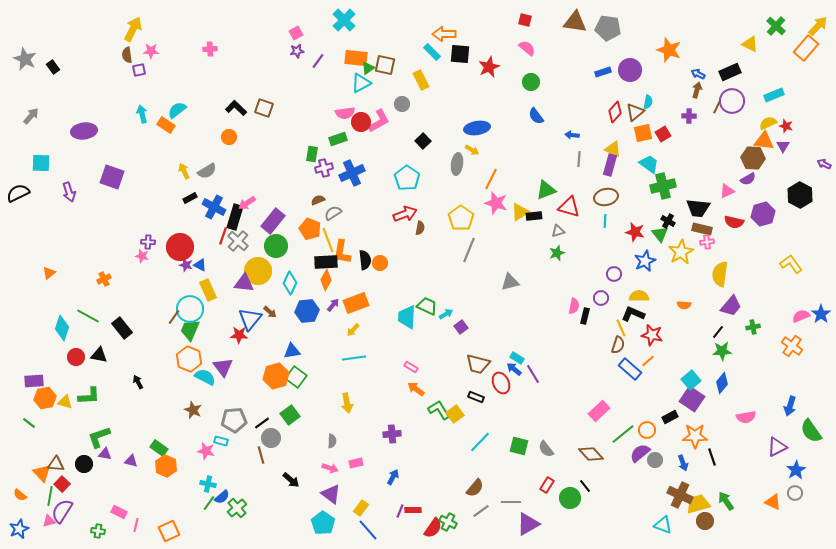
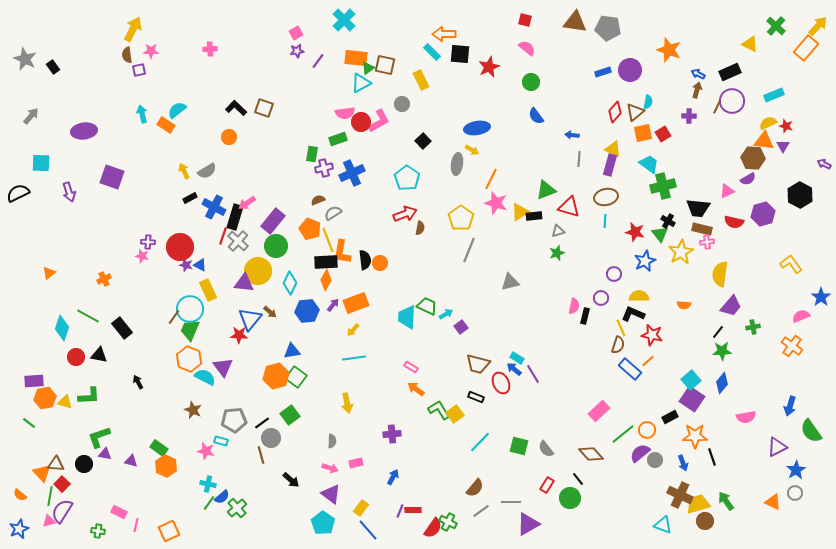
blue star at (821, 314): moved 17 px up
black line at (585, 486): moved 7 px left, 7 px up
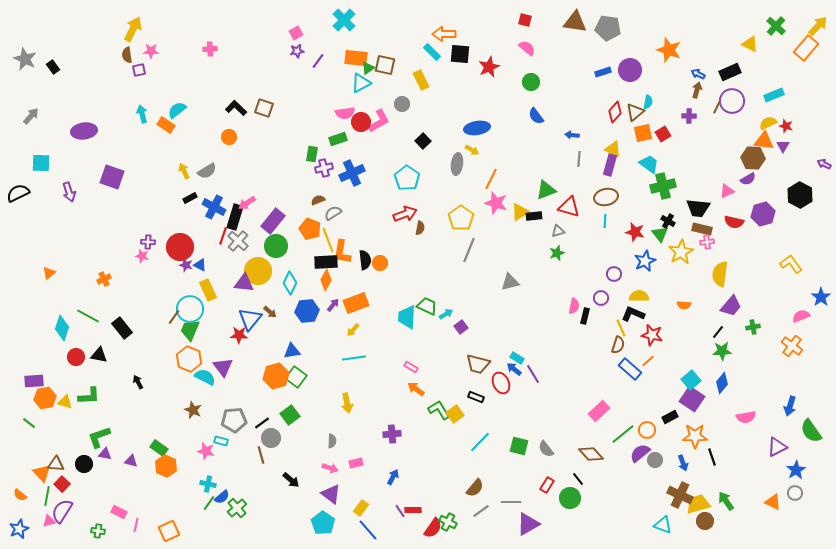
green line at (50, 496): moved 3 px left
purple line at (400, 511): rotated 56 degrees counterclockwise
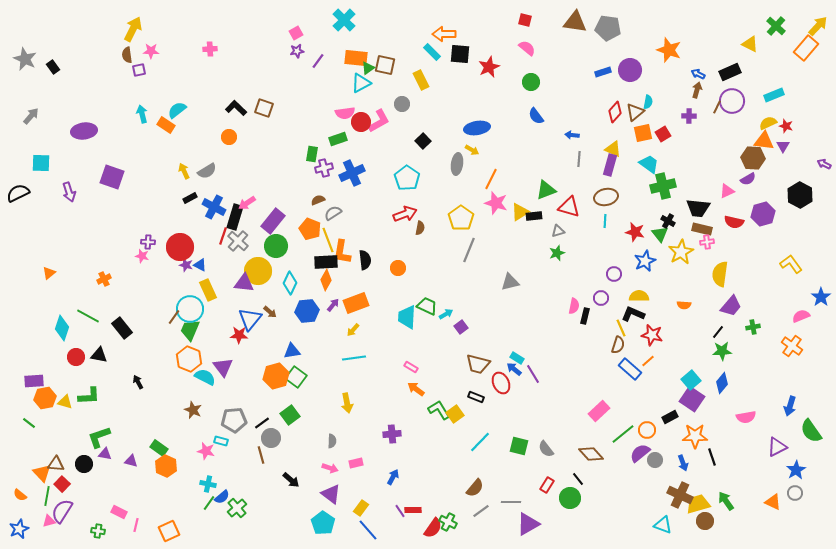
orange circle at (380, 263): moved 18 px right, 5 px down
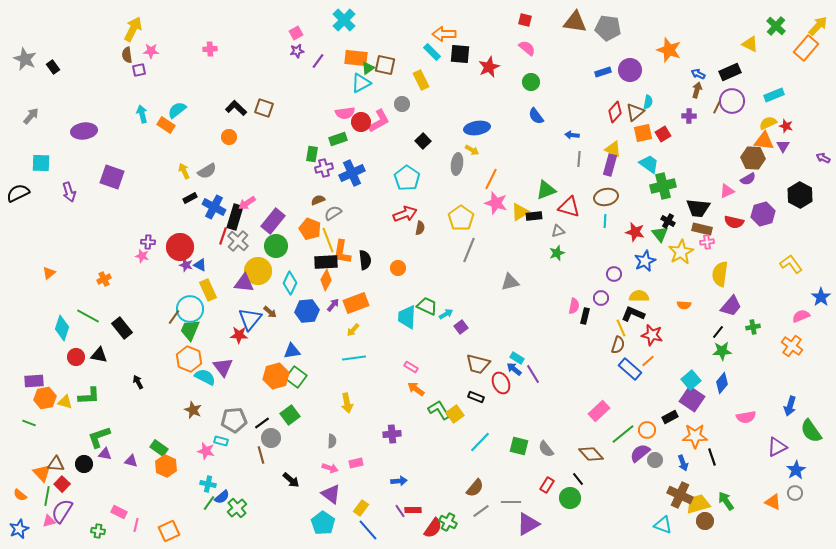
purple arrow at (824, 164): moved 1 px left, 6 px up
green line at (29, 423): rotated 16 degrees counterclockwise
blue arrow at (393, 477): moved 6 px right, 4 px down; rotated 56 degrees clockwise
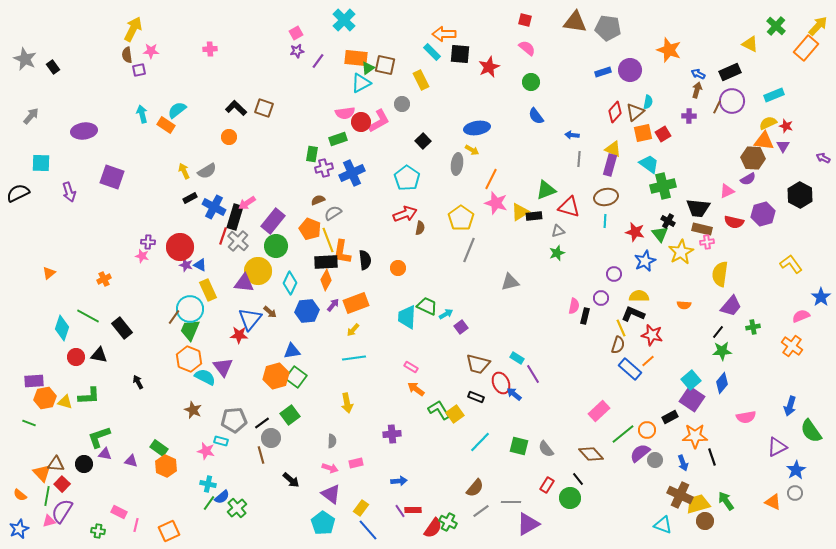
blue arrow at (514, 369): moved 25 px down
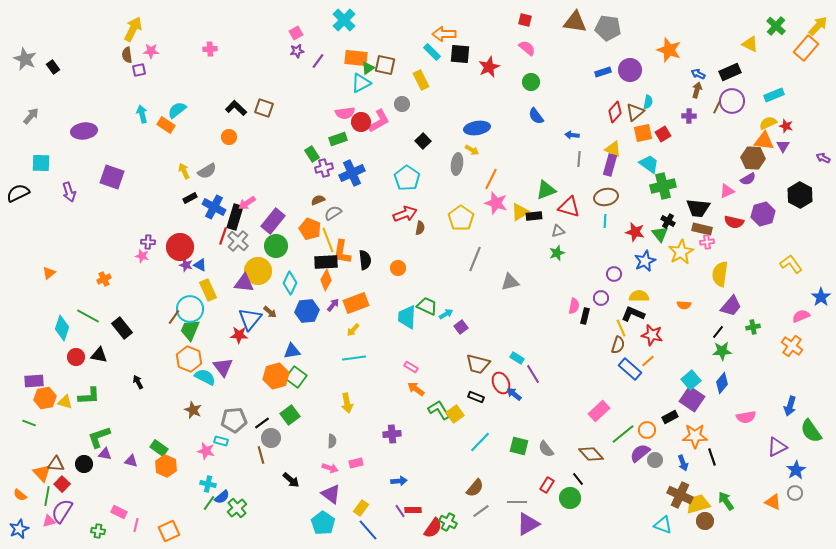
green rectangle at (312, 154): rotated 42 degrees counterclockwise
gray line at (469, 250): moved 6 px right, 9 px down
gray line at (511, 502): moved 6 px right
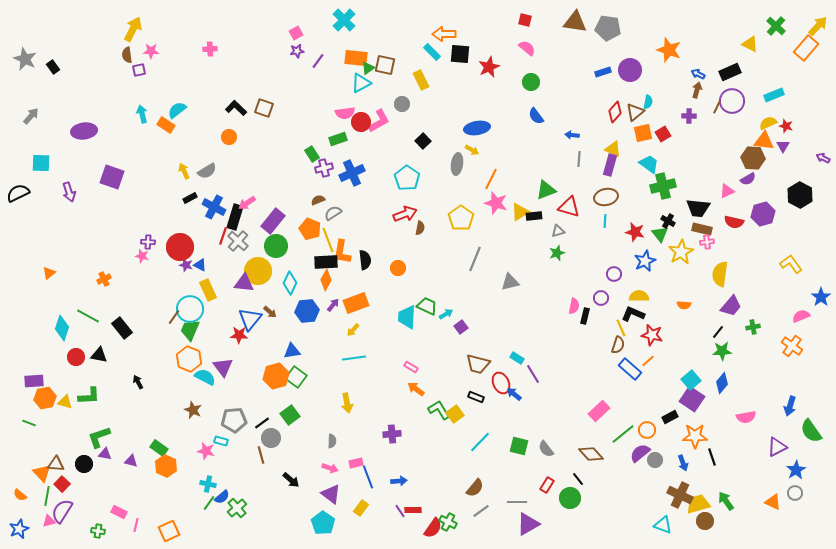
blue line at (368, 530): moved 53 px up; rotated 20 degrees clockwise
